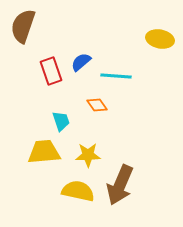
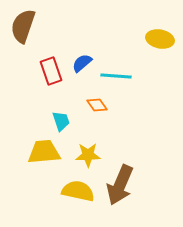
blue semicircle: moved 1 px right, 1 px down
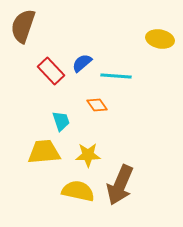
red rectangle: rotated 24 degrees counterclockwise
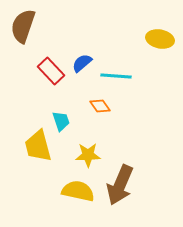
orange diamond: moved 3 px right, 1 px down
yellow trapezoid: moved 6 px left, 6 px up; rotated 100 degrees counterclockwise
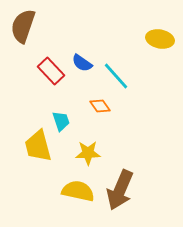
blue semicircle: rotated 105 degrees counterclockwise
cyan line: rotated 44 degrees clockwise
yellow star: moved 2 px up
brown arrow: moved 5 px down
